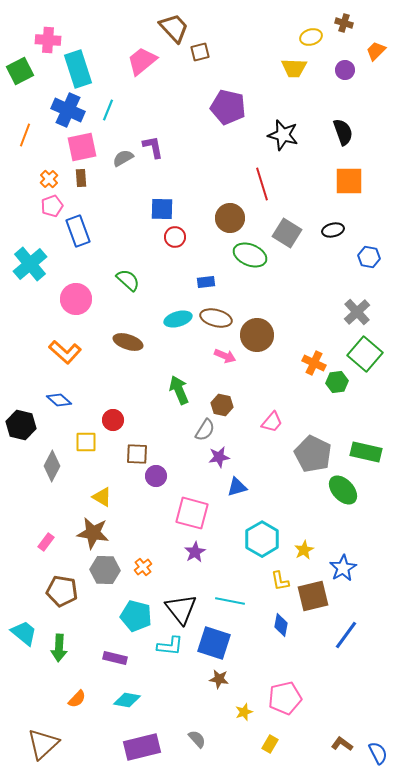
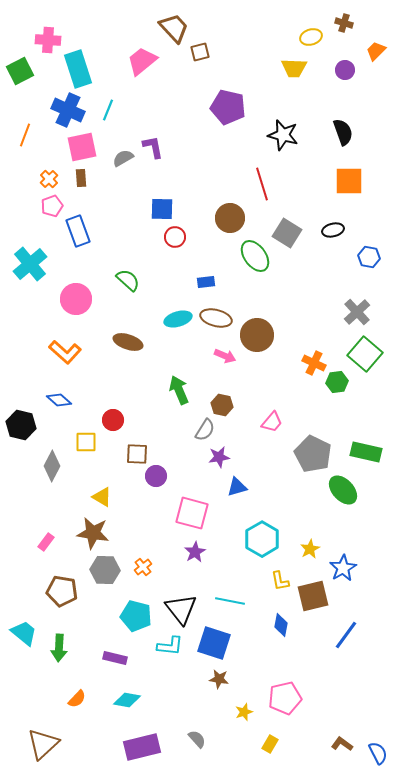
green ellipse at (250, 255): moved 5 px right, 1 px down; rotated 32 degrees clockwise
yellow star at (304, 550): moved 6 px right, 1 px up
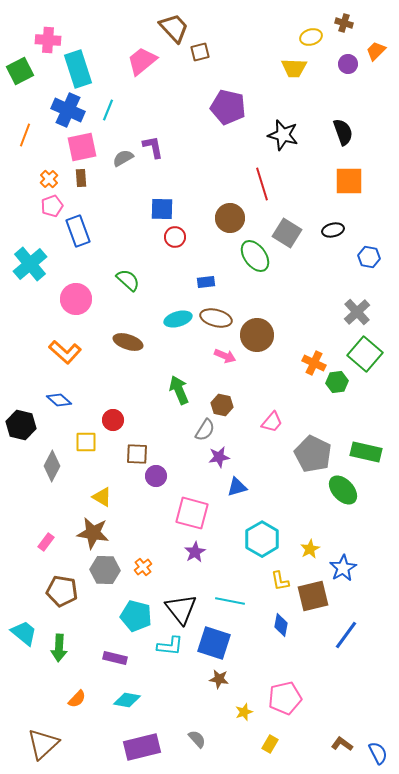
purple circle at (345, 70): moved 3 px right, 6 px up
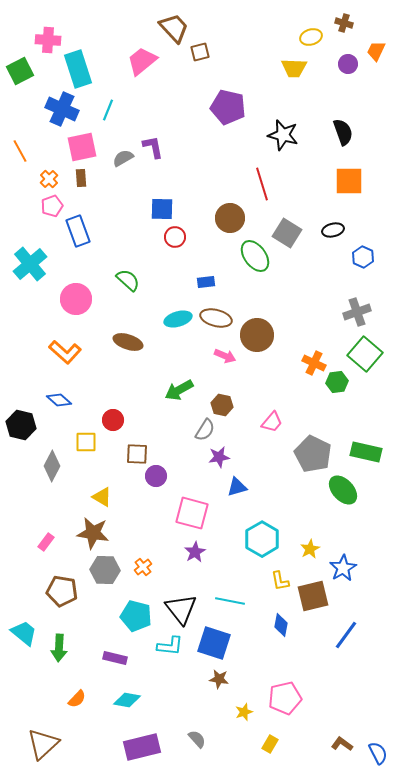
orange trapezoid at (376, 51): rotated 20 degrees counterclockwise
blue cross at (68, 110): moved 6 px left, 1 px up
orange line at (25, 135): moved 5 px left, 16 px down; rotated 50 degrees counterclockwise
blue hexagon at (369, 257): moved 6 px left; rotated 15 degrees clockwise
gray cross at (357, 312): rotated 24 degrees clockwise
green arrow at (179, 390): rotated 96 degrees counterclockwise
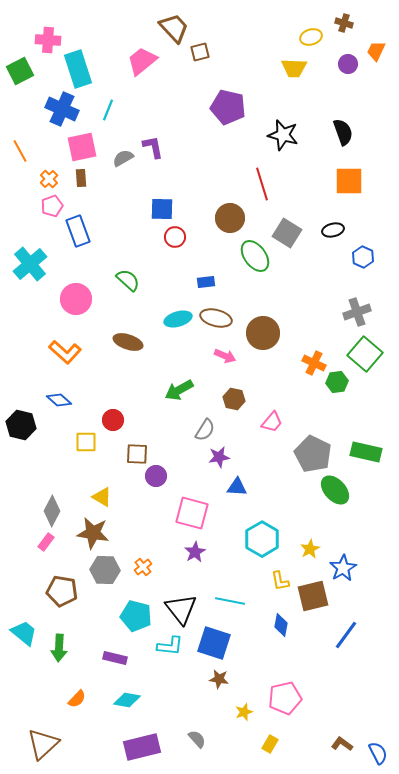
brown circle at (257, 335): moved 6 px right, 2 px up
brown hexagon at (222, 405): moved 12 px right, 6 px up
gray diamond at (52, 466): moved 45 px down
blue triangle at (237, 487): rotated 20 degrees clockwise
green ellipse at (343, 490): moved 8 px left
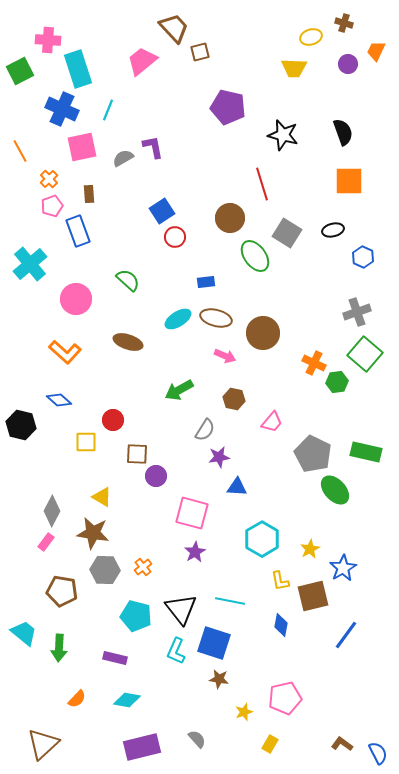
brown rectangle at (81, 178): moved 8 px right, 16 px down
blue square at (162, 209): moved 2 px down; rotated 35 degrees counterclockwise
cyan ellipse at (178, 319): rotated 16 degrees counterclockwise
cyan L-shape at (170, 646): moved 6 px right, 5 px down; rotated 108 degrees clockwise
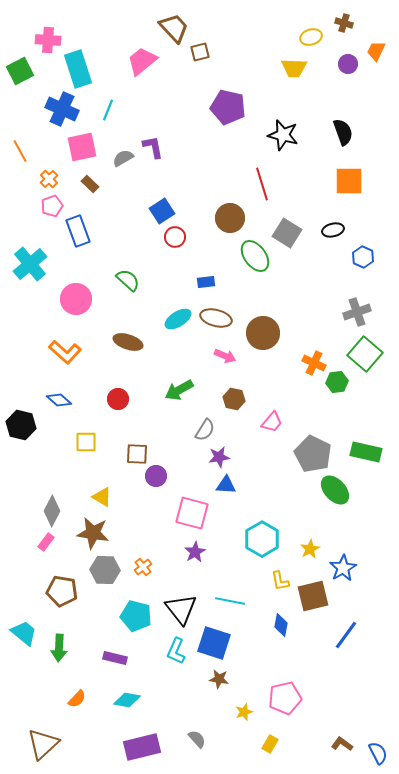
brown rectangle at (89, 194): moved 1 px right, 10 px up; rotated 42 degrees counterclockwise
red circle at (113, 420): moved 5 px right, 21 px up
blue triangle at (237, 487): moved 11 px left, 2 px up
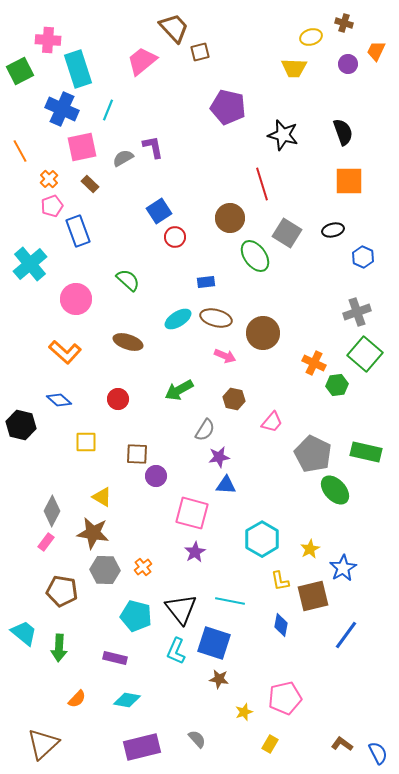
blue square at (162, 211): moved 3 px left
green hexagon at (337, 382): moved 3 px down
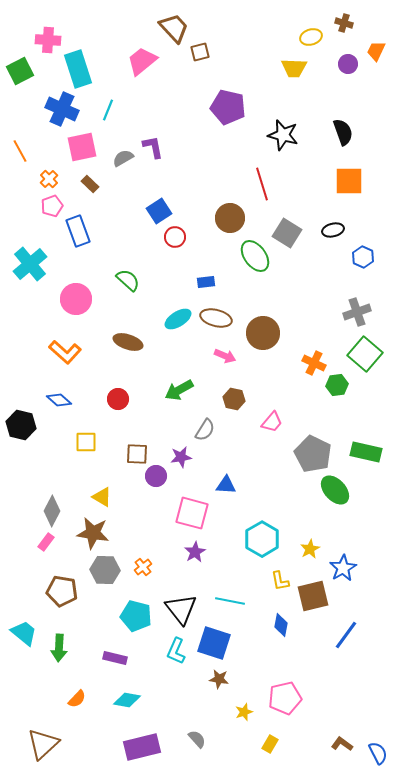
purple star at (219, 457): moved 38 px left
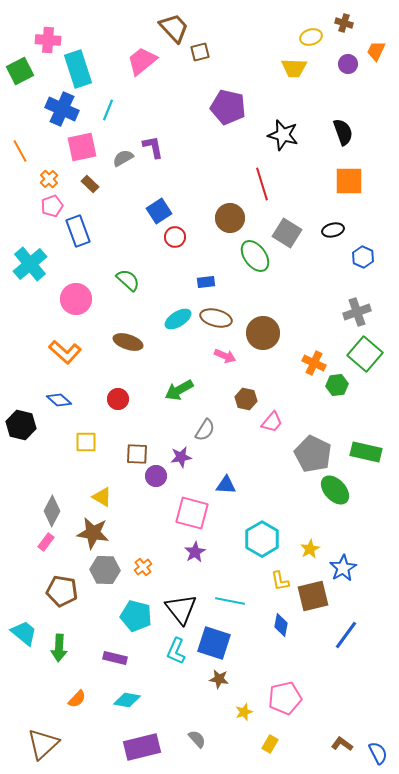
brown hexagon at (234, 399): moved 12 px right
